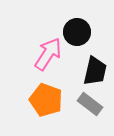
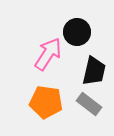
black trapezoid: moved 1 px left
orange pentagon: moved 2 px down; rotated 12 degrees counterclockwise
gray rectangle: moved 1 px left
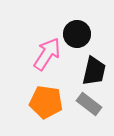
black circle: moved 2 px down
pink arrow: moved 1 px left
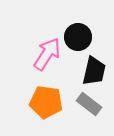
black circle: moved 1 px right, 3 px down
